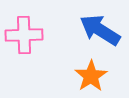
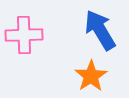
blue arrow: rotated 27 degrees clockwise
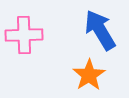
orange star: moved 2 px left, 1 px up
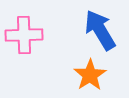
orange star: moved 1 px right
